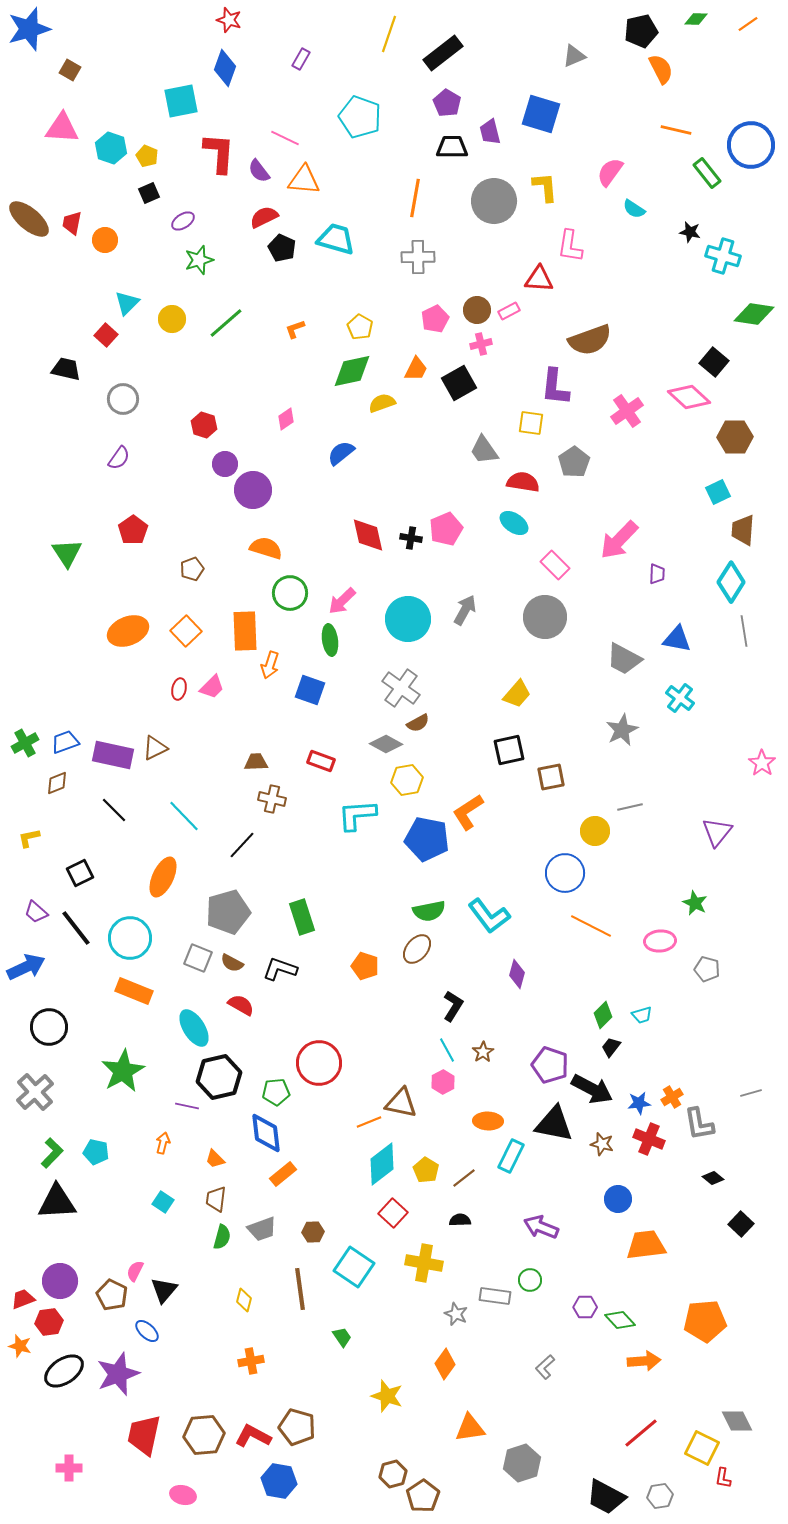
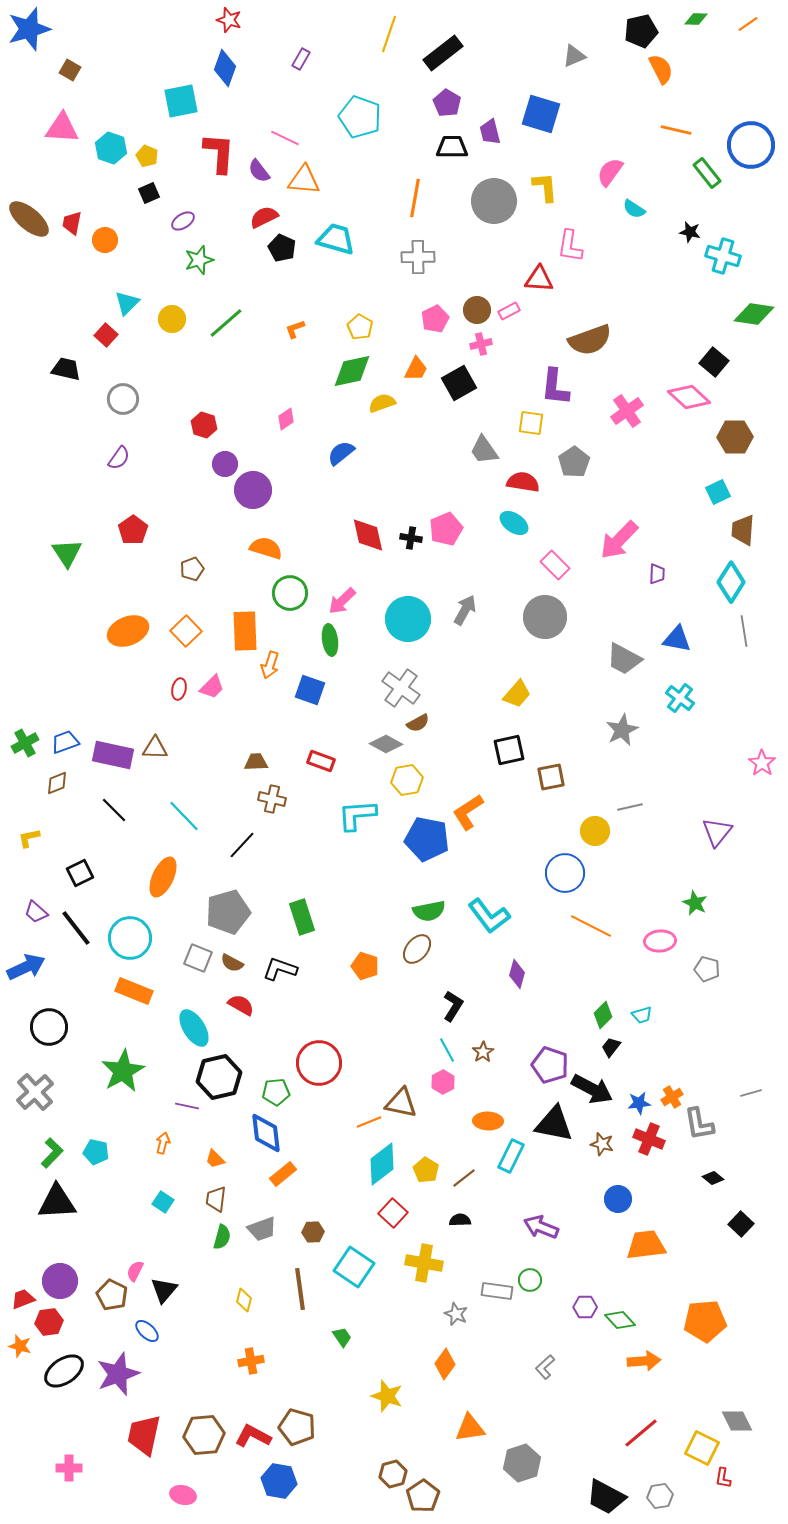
brown triangle at (155, 748): rotated 28 degrees clockwise
gray rectangle at (495, 1296): moved 2 px right, 5 px up
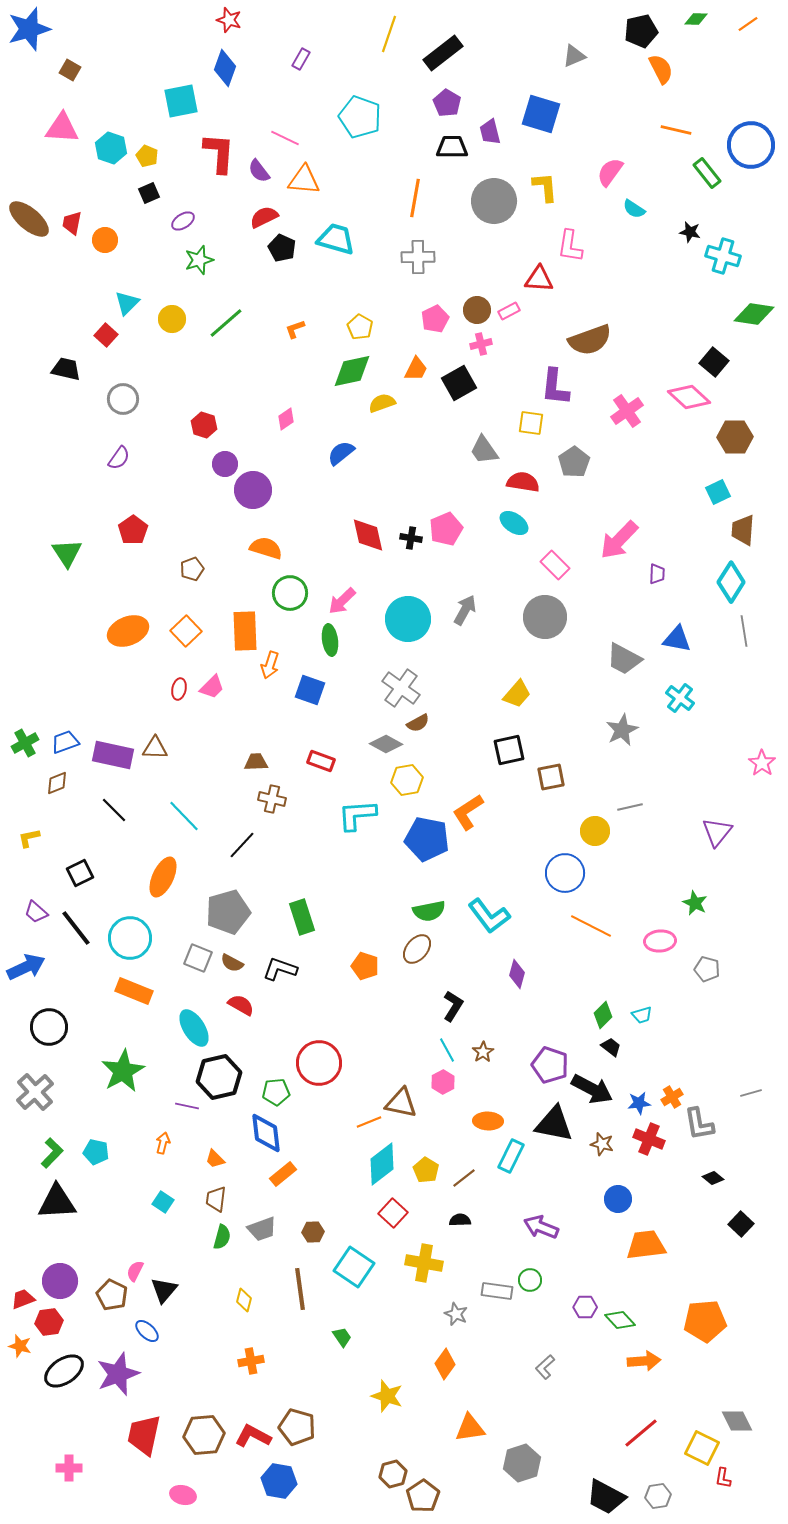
black trapezoid at (611, 1047): rotated 90 degrees clockwise
gray hexagon at (660, 1496): moved 2 px left
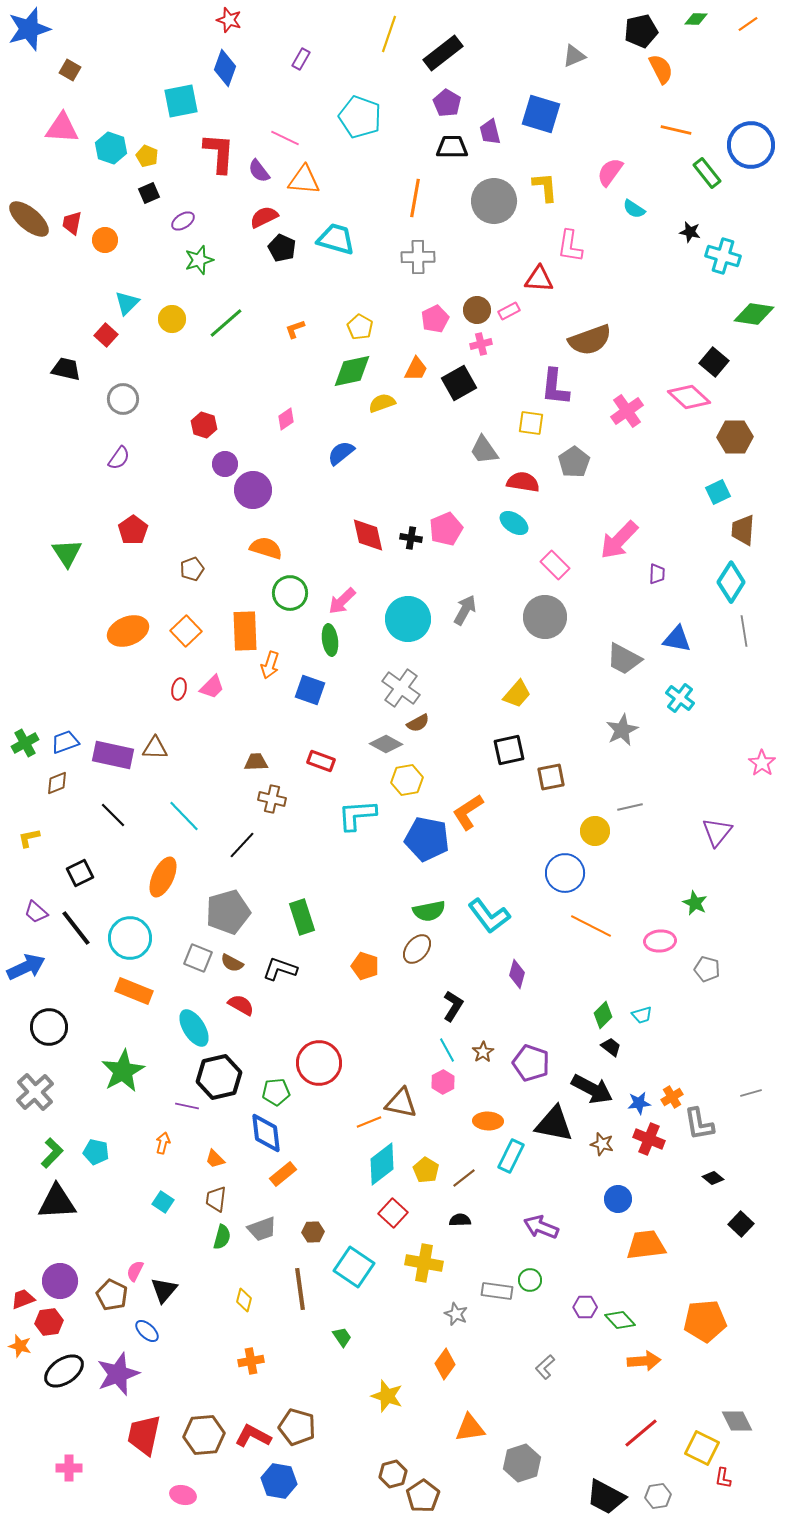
black line at (114, 810): moved 1 px left, 5 px down
purple pentagon at (550, 1065): moved 19 px left, 2 px up
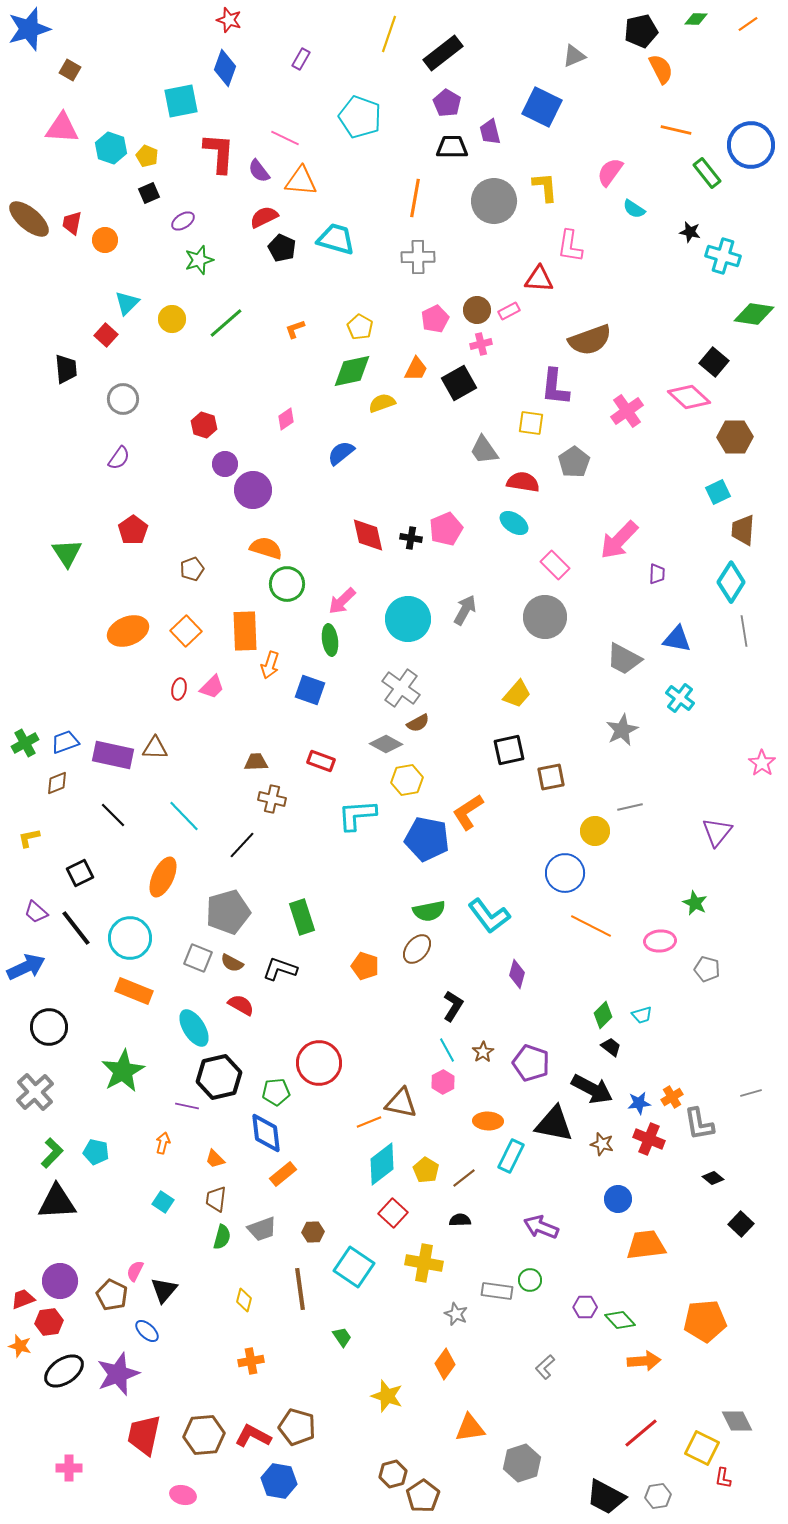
blue square at (541, 114): moved 1 px right, 7 px up; rotated 9 degrees clockwise
orange triangle at (304, 180): moved 3 px left, 1 px down
black trapezoid at (66, 369): rotated 72 degrees clockwise
green circle at (290, 593): moved 3 px left, 9 px up
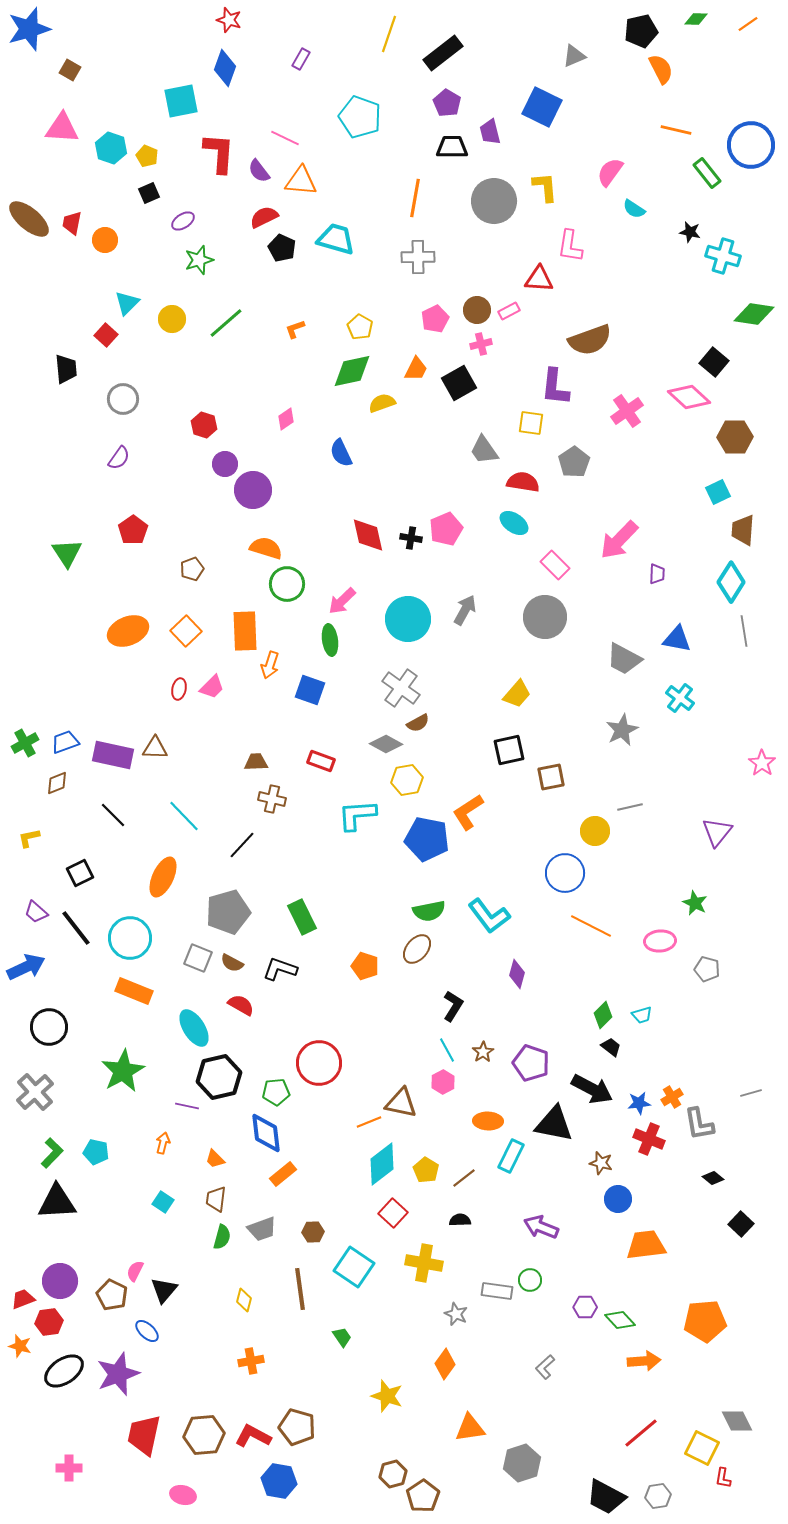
blue semicircle at (341, 453): rotated 76 degrees counterclockwise
green rectangle at (302, 917): rotated 8 degrees counterclockwise
brown star at (602, 1144): moved 1 px left, 19 px down
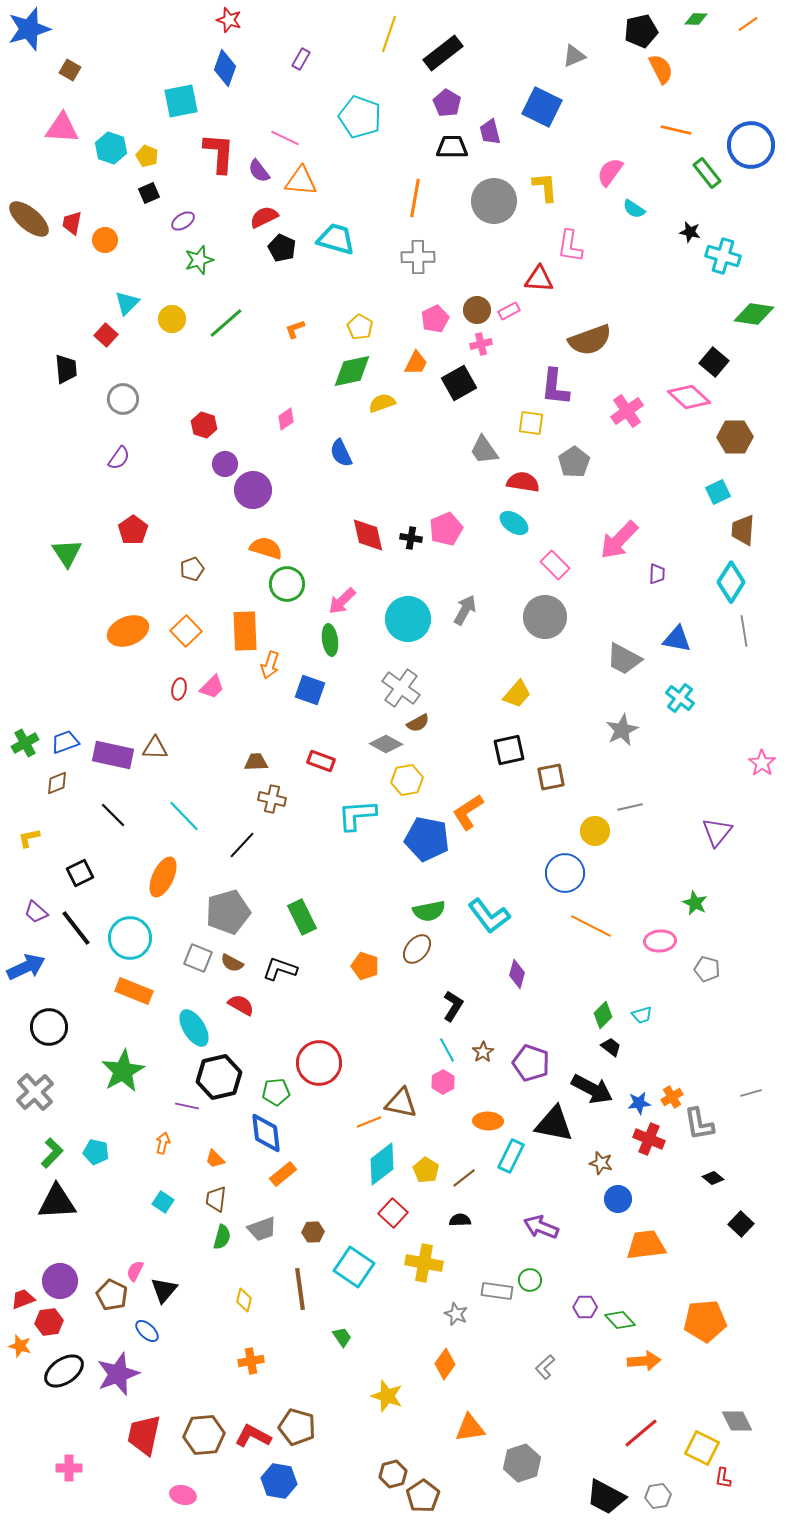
orange trapezoid at (416, 369): moved 6 px up
